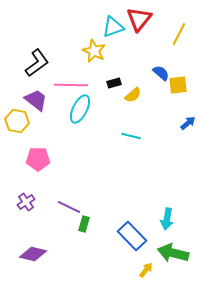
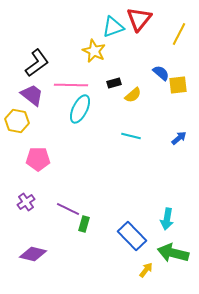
purple trapezoid: moved 4 px left, 5 px up
blue arrow: moved 9 px left, 15 px down
purple line: moved 1 px left, 2 px down
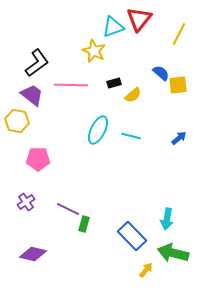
cyan ellipse: moved 18 px right, 21 px down
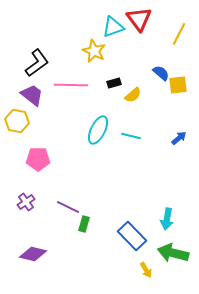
red triangle: rotated 16 degrees counterclockwise
purple line: moved 2 px up
yellow arrow: rotated 112 degrees clockwise
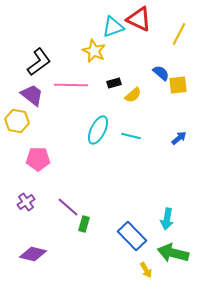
red triangle: rotated 28 degrees counterclockwise
black L-shape: moved 2 px right, 1 px up
purple line: rotated 15 degrees clockwise
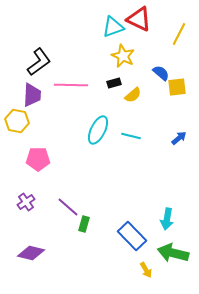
yellow star: moved 29 px right, 5 px down
yellow square: moved 1 px left, 2 px down
purple trapezoid: rotated 55 degrees clockwise
purple diamond: moved 2 px left, 1 px up
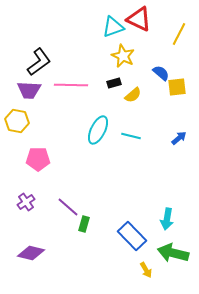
purple trapezoid: moved 3 px left, 5 px up; rotated 90 degrees clockwise
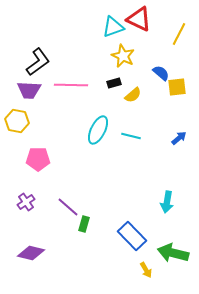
black L-shape: moved 1 px left
cyan arrow: moved 17 px up
